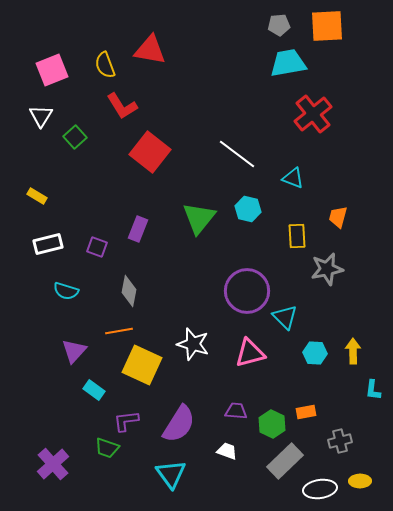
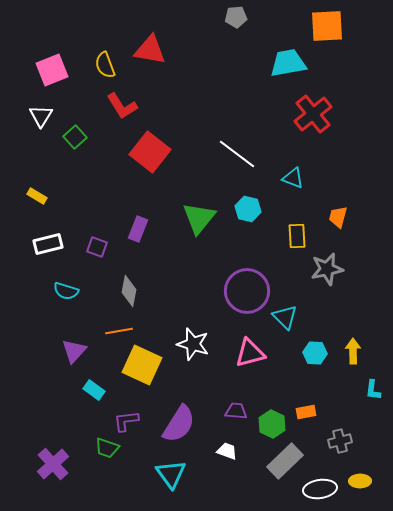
gray pentagon at (279, 25): moved 43 px left, 8 px up
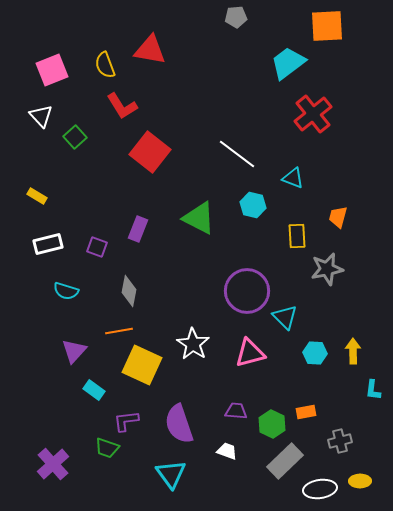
cyan trapezoid at (288, 63): rotated 27 degrees counterclockwise
white triangle at (41, 116): rotated 15 degrees counterclockwise
cyan hexagon at (248, 209): moved 5 px right, 4 px up
green triangle at (199, 218): rotated 42 degrees counterclockwise
white star at (193, 344): rotated 16 degrees clockwise
purple semicircle at (179, 424): rotated 129 degrees clockwise
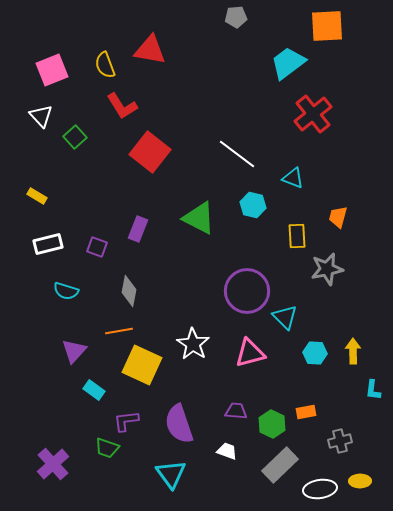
gray rectangle at (285, 461): moved 5 px left, 4 px down
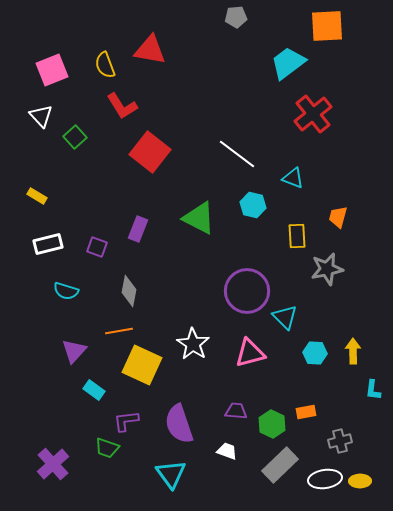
white ellipse at (320, 489): moved 5 px right, 10 px up
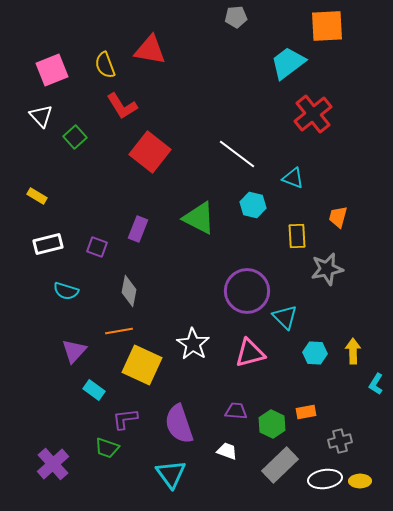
cyan L-shape at (373, 390): moved 3 px right, 6 px up; rotated 25 degrees clockwise
purple L-shape at (126, 421): moved 1 px left, 2 px up
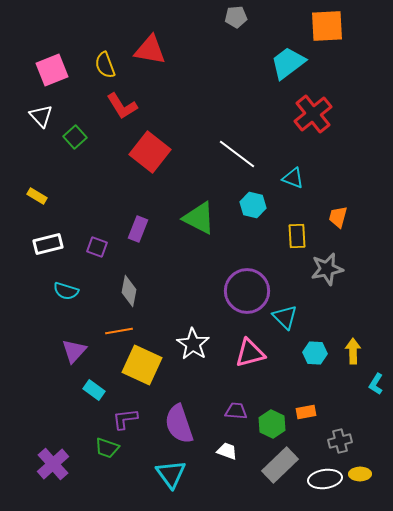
yellow ellipse at (360, 481): moved 7 px up
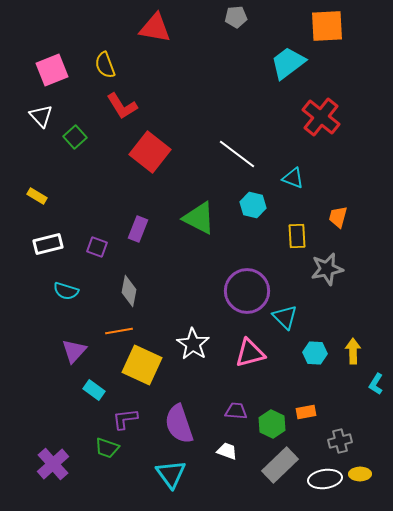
red triangle at (150, 50): moved 5 px right, 22 px up
red cross at (313, 114): moved 8 px right, 3 px down; rotated 12 degrees counterclockwise
